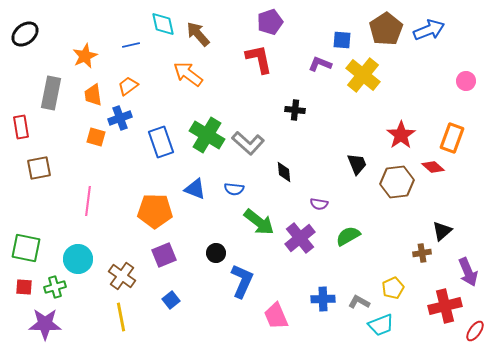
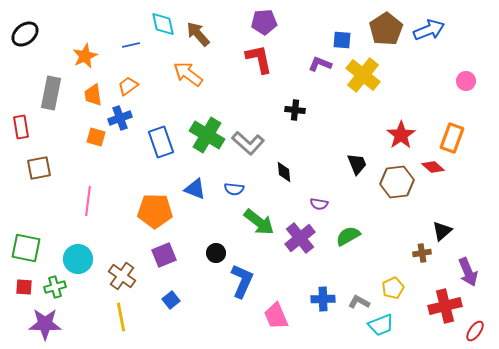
purple pentagon at (270, 22): moved 6 px left; rotated 15 degrees clockwise
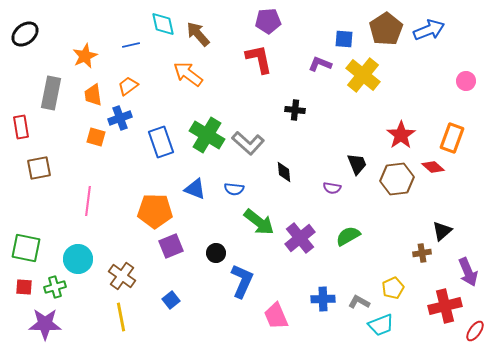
purple pentagon at (264, 22): moved 4 px right, 1 px up
blue square at (342, 40): moved 2 px right, 1 px up
brown hexagon at (397, 182): moved 3 px up
purple semicircle at (319, 204): moved 13 px right, 16 px up
purple square at (164, 255): moved 7 px right, 9 px up
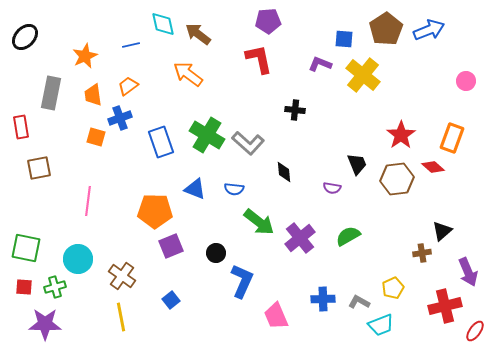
black ellipse at (25, 34): moved 3 px down; rotated 8 degrees counterclockwise
brown arrow at (198, 34): rotated 12 degrees counterclockwise
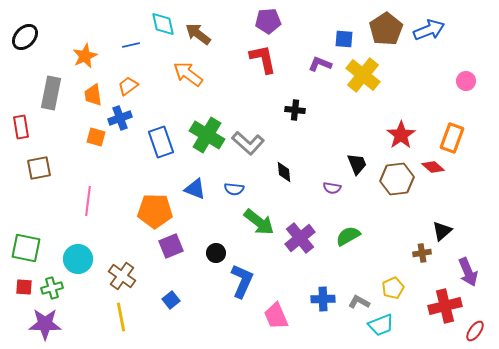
red L-shape at (259, 59): moved 4 px right
green cross at (55, 287): moved 3 px left, 1 px down
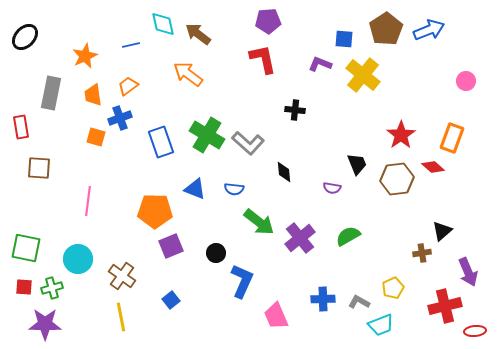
brown square at (39, 168): rotated 15 degrees clockwise
red ellipse at (475, 331): rotated 50 degrees clockwise
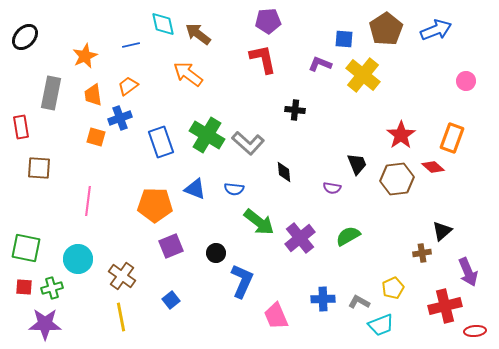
blue arrow at (429, 30): moved 7 px right
orange pentagon at (155, 211): moved 6 px up
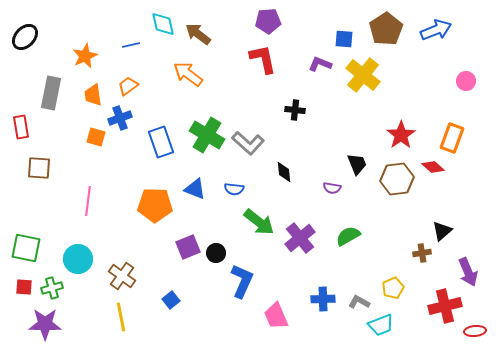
purple square at (171, 246): moved 17 px right, 1 px down
